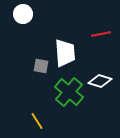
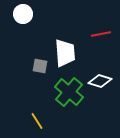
gray square: moved 1 px left
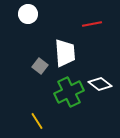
white circle: moved 5 px right
red line: moved 9 px left, 10 px up
gray square: rotated 28 degrees clockwise
white diamond: moved 3 px down; rotated 20 degrees clockwise
green cross: rotated 24 degrees clockwise
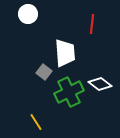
red line: rotated 72 degrees counterclockwise
gray square: moved 4 px right, 6 px down
yellow line: moved 1 px left, 1 px down
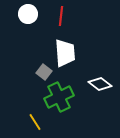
red line: moved 31 px left, 8 px up
green cross: moved 10 px left, 5 px down
yellow line: moved 1 px left
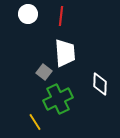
white diamond: rotated 55 degrees clockwise
green cross: moved 1 px left, 2 px down
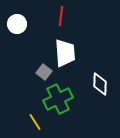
white circle: moved 11 px left, 10 px down
